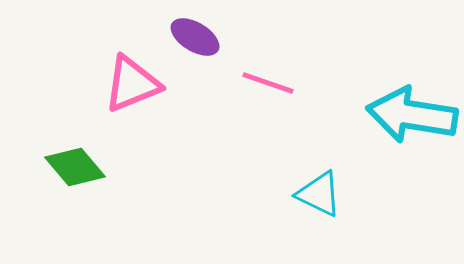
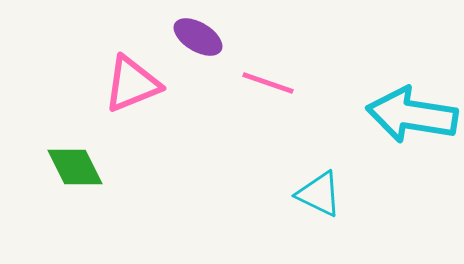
purple ellipse: moved 3 px right
green diamond: rotated 14 degrees clockwise
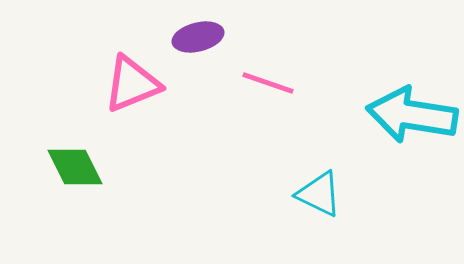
purple ellipse: rotated 45 degrees counterclockwise
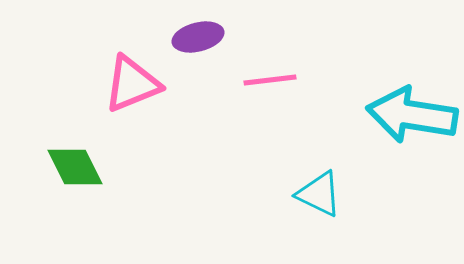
pink line: moved 2 px right, 3 px up; rotated 26 degrees counterclockwise
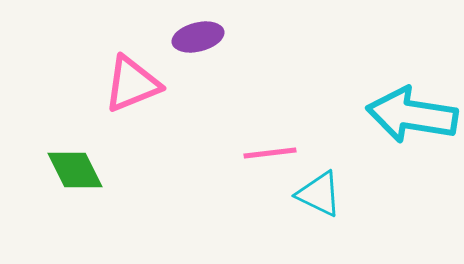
pink line: moved 73 px down
green diamond: moved 3 px down
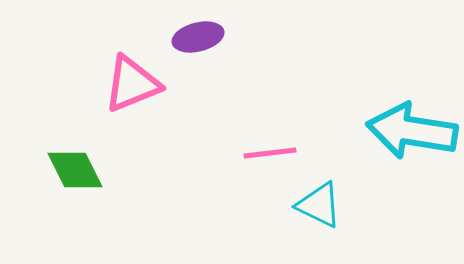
cyan arrow: moved 16 px down
cyan triangle: moved 11 px down
